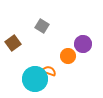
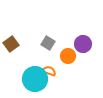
gray square: moved 6 px right, 17 px down
brown square: moved 2 px left, 1 px down
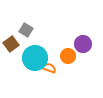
gray square: moved 22 px left, 13 px up
orange semicircle: moved 3 px up
cyan circle: moved 21 px up
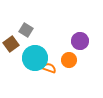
purple circle: moved 3 px left, 3 px up
orange circle: moved 1 px right, 4 px down
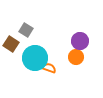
brown square: rotated 21 degrees counterclockwise
orange circle: moved 7 px right, 3 px up
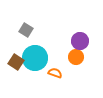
brown square: moved 5 px right, 18 px down
orange semicircle: moved 6 px right, 5 px down
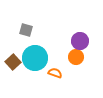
gray square: rotated 16 degrees counterclockwise
brown square: moved 3 px left; rotated 14 degrees clockwise
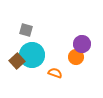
purple circle: moved 2 px right, 3 px down
cyan circle: moved 3 px left, 3 px up
brown square: moved 4 px right, 1 px up
